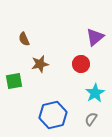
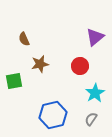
red circle: moved 1 px left, 2 px down
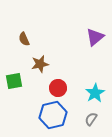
red circle: moved 22 px left, 22 px down
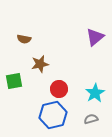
brown semicircle: rotated 56 degrees counterclockwise
red circle: moved 1 px right, 1 px down
gray semicircle: rotated 40 degrees clockwise
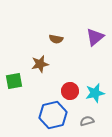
brown semicircle: moved 32 px right
red circle: moved 11 px right, 2 px down
cyan star: rotated 18 degrees clockwise
gray semicircle: moved 4 px left, 2 px down
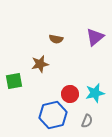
red circle: moved 3 px down
gray semicircle: rotated 128 degrees clockwise
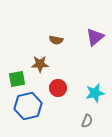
brown semicircle: moved 1 px down
brown star: rotated 12 degrees clockwise
green square: moved 3 px right, 2 px up
red circle: moved 12 px left, 6 px up
blue hexagon: moved 25 px left, 9 px up
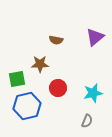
cyan star: moved 2 px left
blue hexagon: moved 1 px left
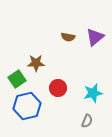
brown semicircle: moved 12 px right, 3 px up
brown star: moved 4 px left, 1 px up
green square: rotated 24 degrees counterclockwise
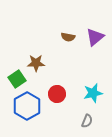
red circle: moved 1 px left, 6 px down
blue hexagon: rotated 16 degrees counterclockwise
